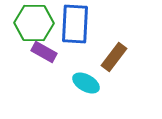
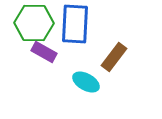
cyan ellipse: moved 1 px up
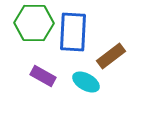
blue rectangle: moved 2 px left, 8 px down
purple rectangle: moved 1 px left, 24 px down
brown rectangle: moved 3 px left, 1 px up; rotated 16 degrees clockwise
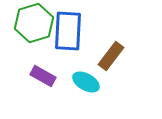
green hexagon: rotated 18 degrees counterclockwise
blue rectangle: moved 5 px left, 1 px up
brown rectangle: rotated 16 degrees counterclockwise
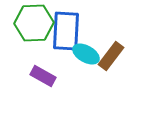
green hexagon: rotated 15 degrees clockwise
blue rectangle: moved 2 px left
cyan ellipse: moved 28 px up
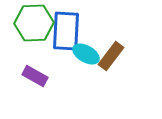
purple rectangle: moved 8 px left
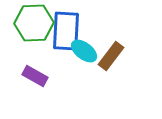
cyan ellipse: moved 2 px left, 3 px up; rotated 8 degrees clockwise
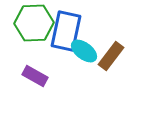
blue rectangle: rotated 9 degrees clockwise
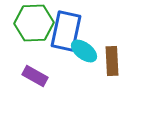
brown rectangle: moved 1 px right, 5 px down; rotated 40 degrees counterclockwise
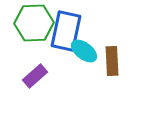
purple rectangle: rotated 70 degrees counterclockwise
